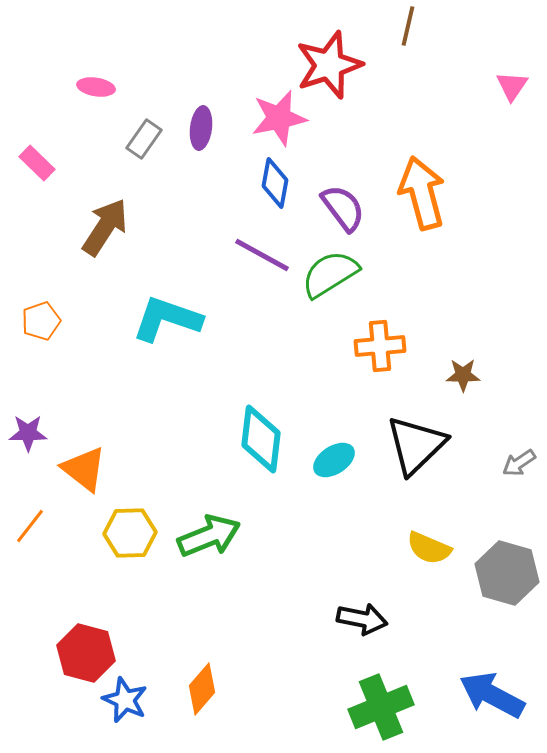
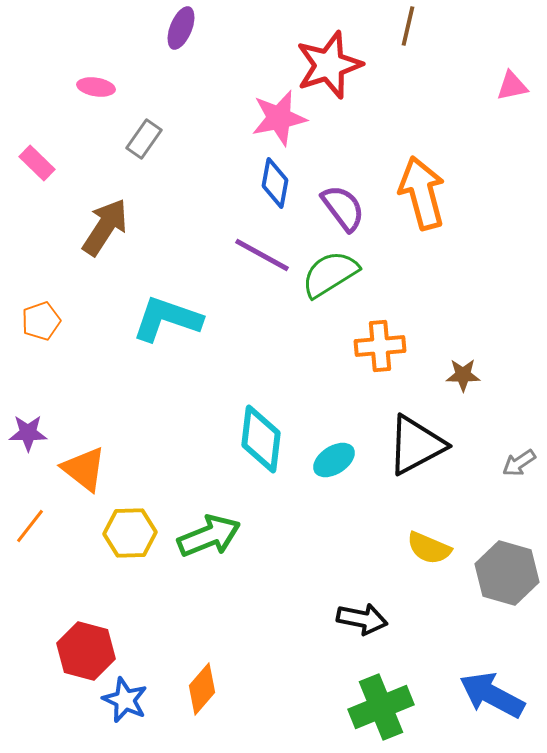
pink triangle: rotated 44 degrees clockwise
purple ellipse: moved 20 px left, 100 px up; rotated 15 degrees clockwise
black triangle: rotated 16 degrees clockwise
red hexagon: moved 2 px up
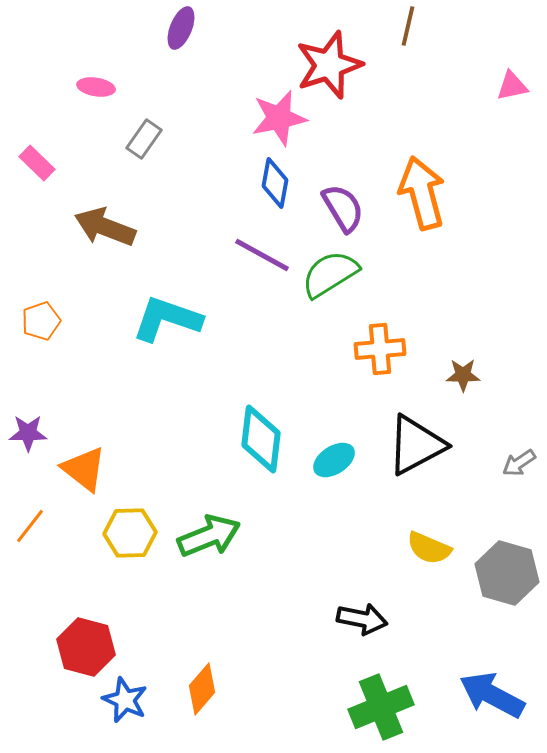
purple semicircle: rotated 6 degrees clockwise
brown arrow: rotated 102 degrees counterclockwise
orange cross: moved 3 px down
red hexagon: moved 4 px up
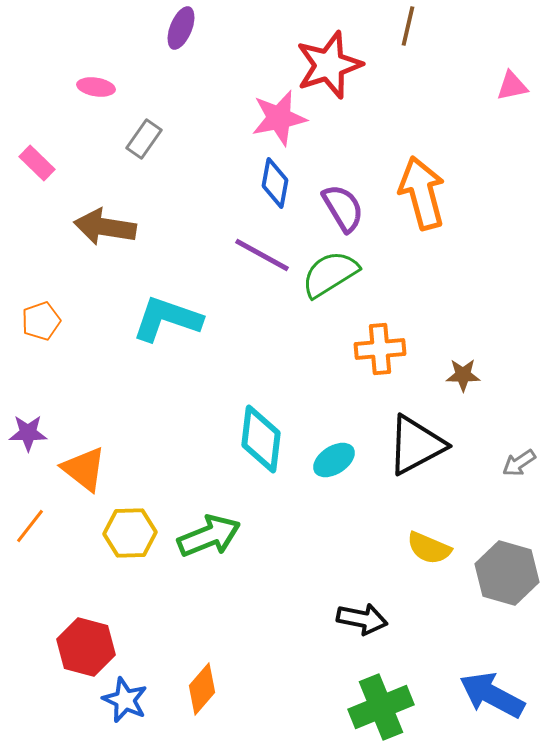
brown arrow: rotated 12 degrees counterclockwise
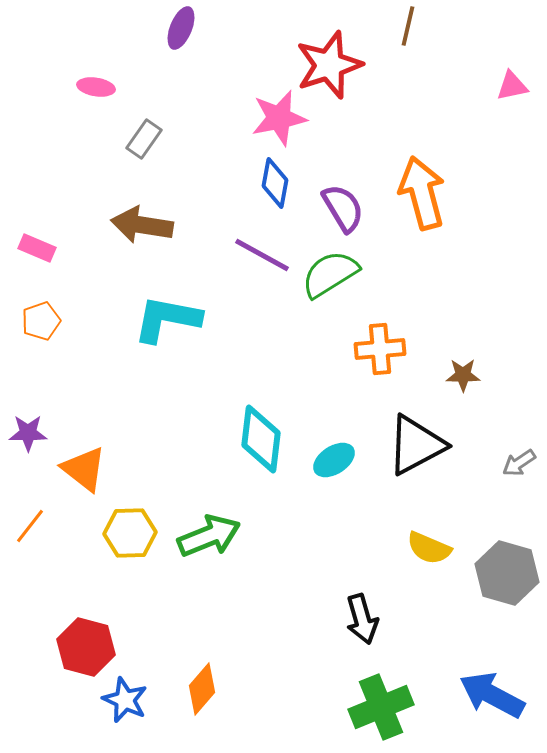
pink rectangle: moved 85 px down; rotated 21 degrees counterclockwise
brown arrow: moved 37 px right, 2 px up
cyan L-shape: rotated 8 degrees counterclockwise
black arrow: rotated 63 degrees clockwise
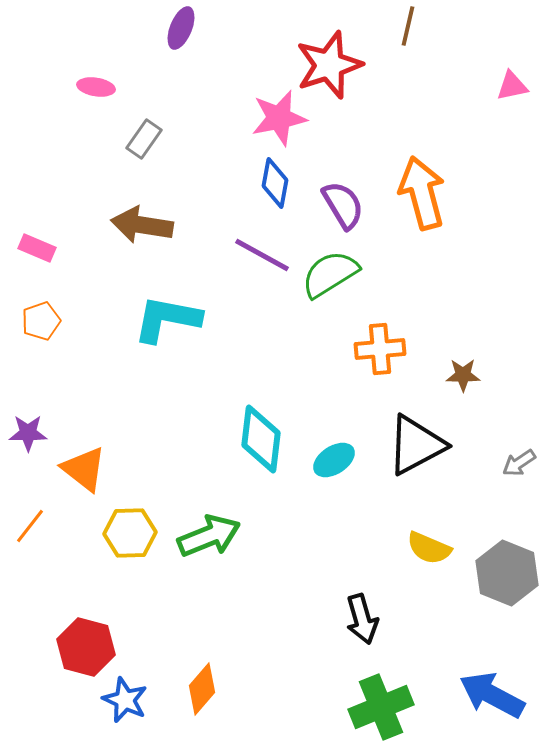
purple semicircle: moved 3 px up
gray hexagon: rotated 6 degrees clockwise
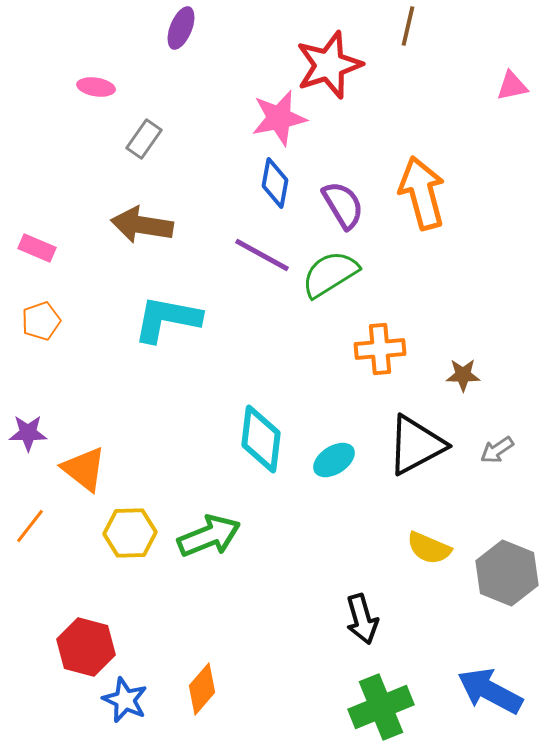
gray arrow: moved 22 px left, 13 px up
blue arrow: moved 2 px left, 4 px up
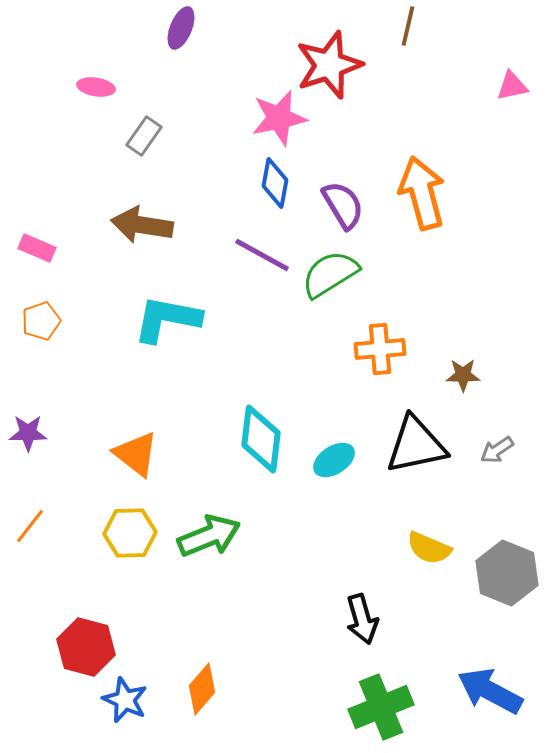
gray rectangle: moved 3 px up
black triangle: rotated 16 degrees clockwise
orange triangle: moved 52 px right, 15 px up
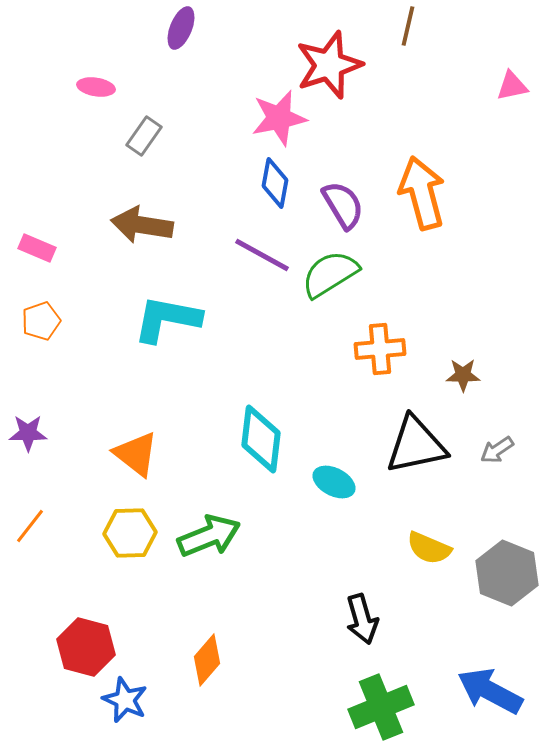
cyan ellipse: moved 22 px down; rotated 60 degrees clockwise
orange diamond: moved 5 px right, 29 px up
